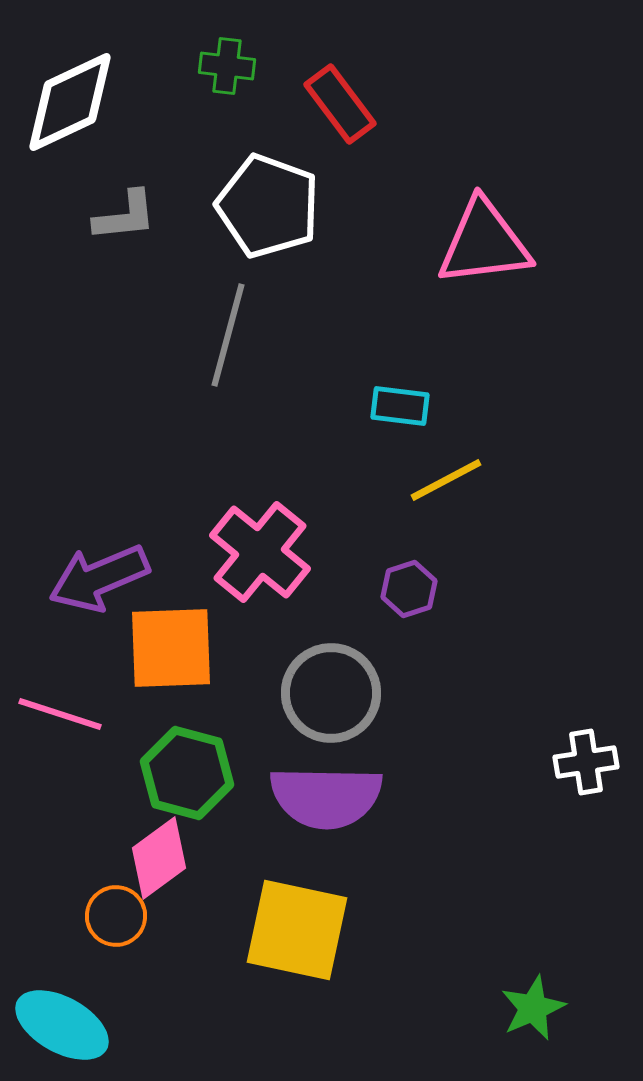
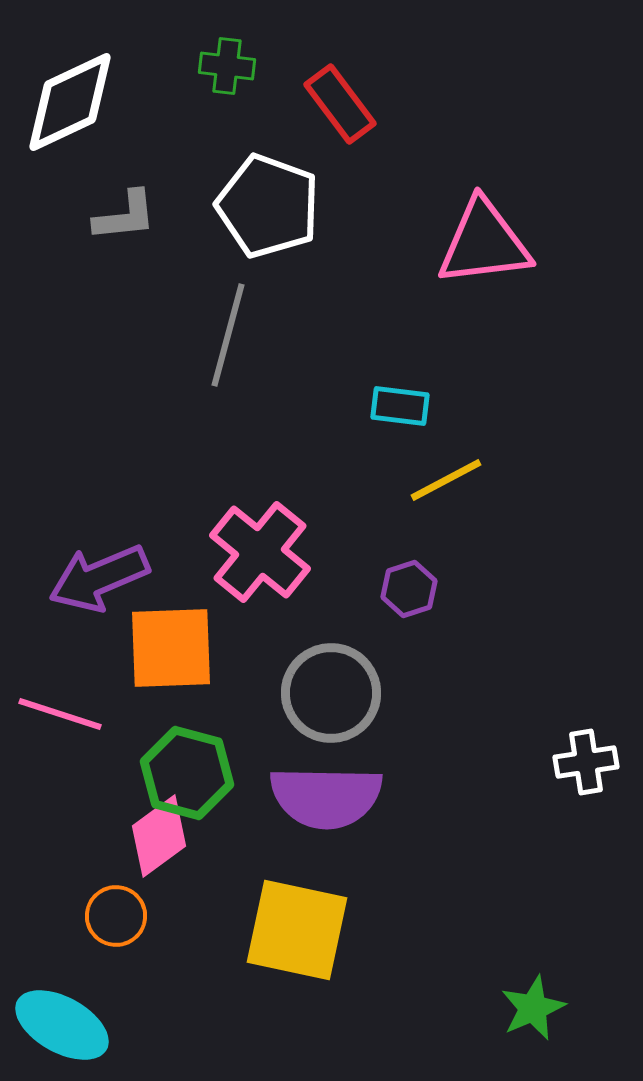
pink diamond: moved 22 px up
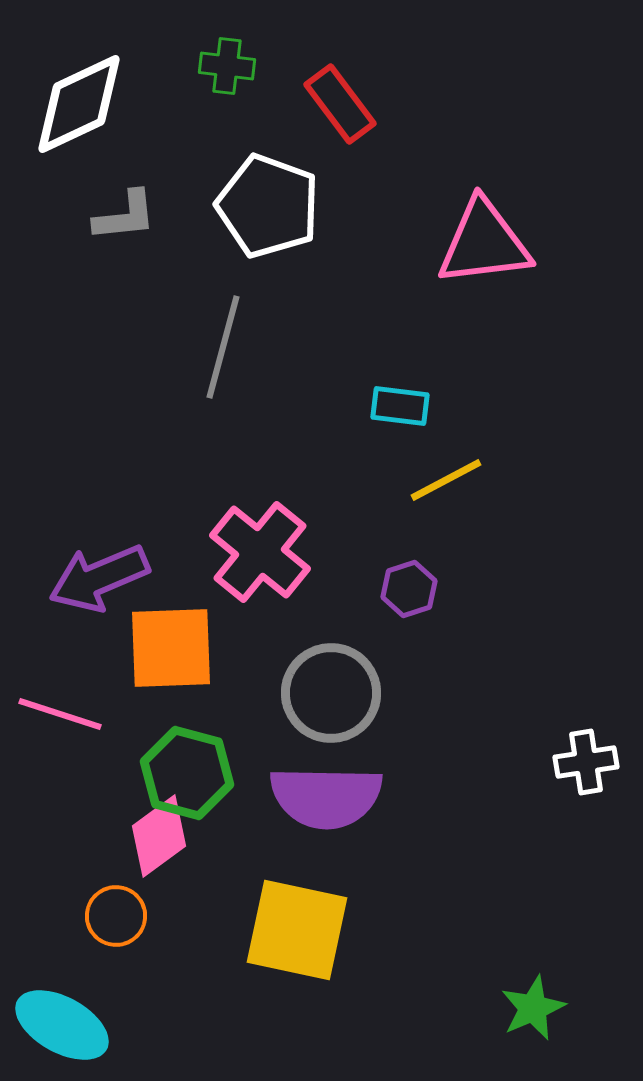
white diamond: moved 9 px right, 2 px down
gray line: moved 5 px left, 12 px down
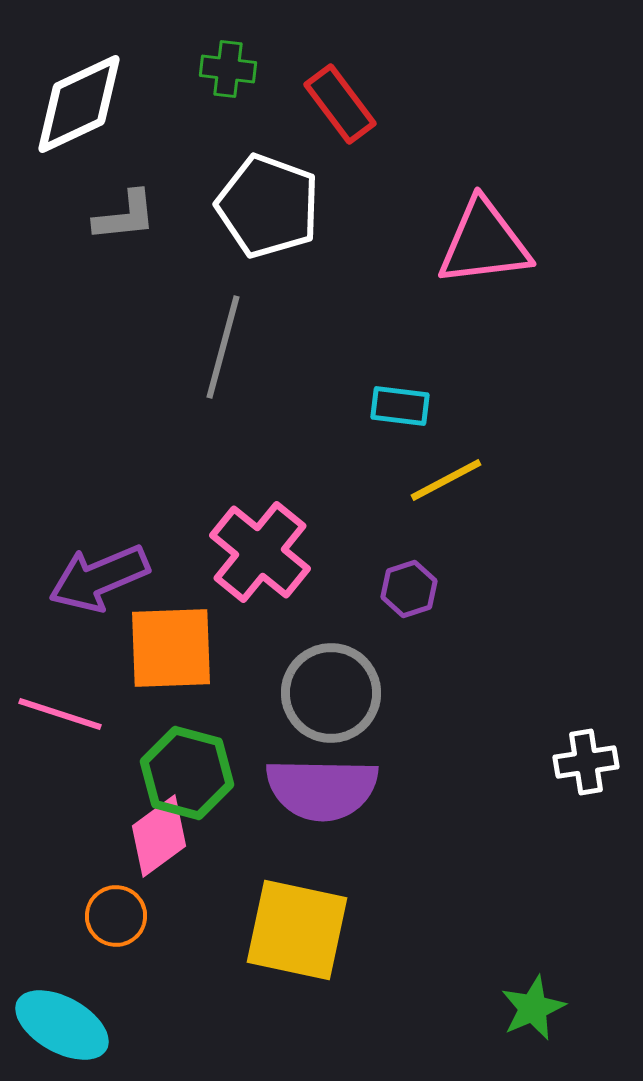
green cross: moved 1 px right, 3 px down
purple semicircle: moved 4 px left, 8 px up
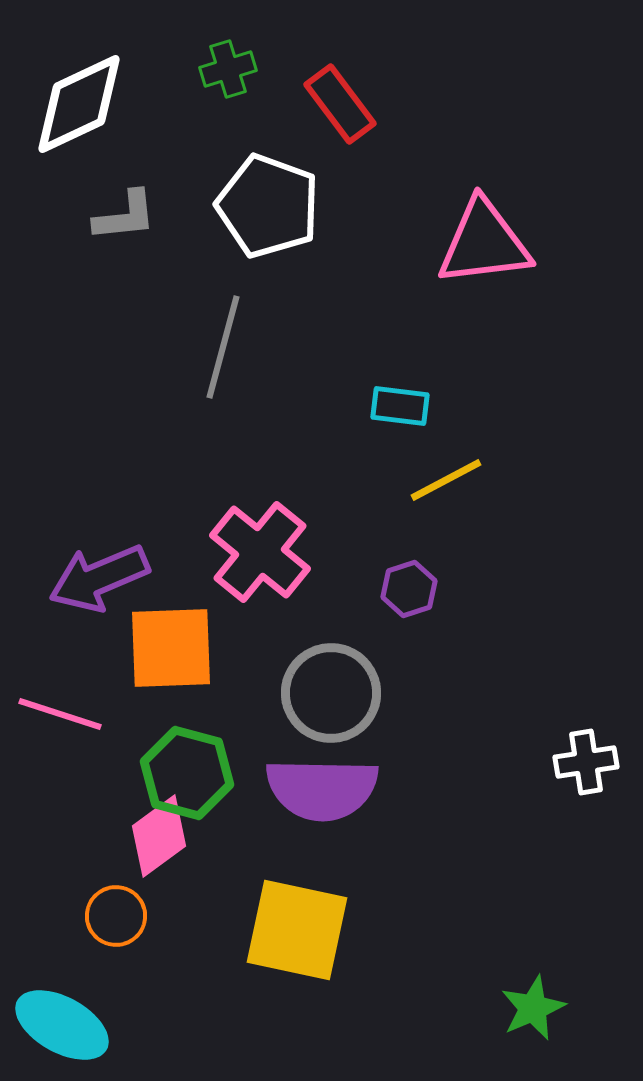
green cross: rotated 24 degrees counterclockwise
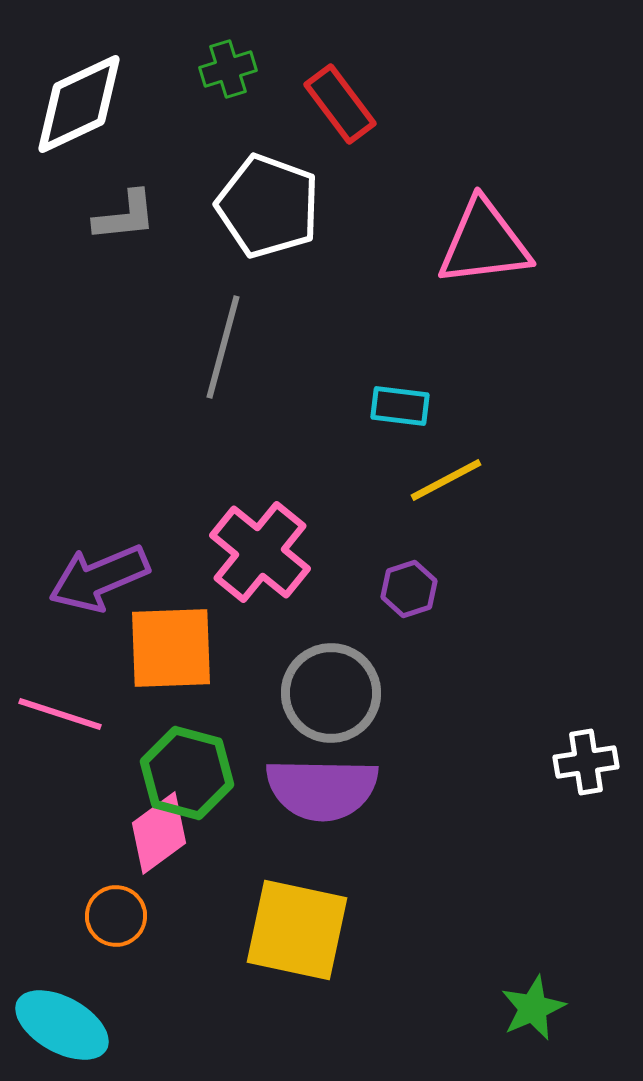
pink diamond: moved 3 px up
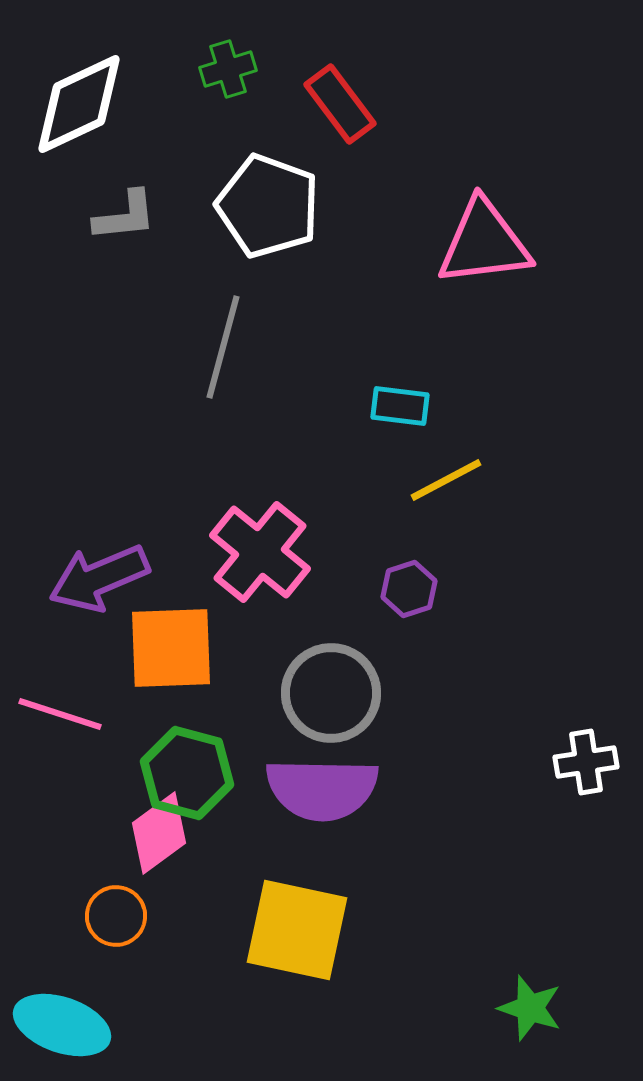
green star: moved 3 px left; rotated 30 degrees counterclockwise
cyan ellipse: rotated 10 degrees counterclockwise
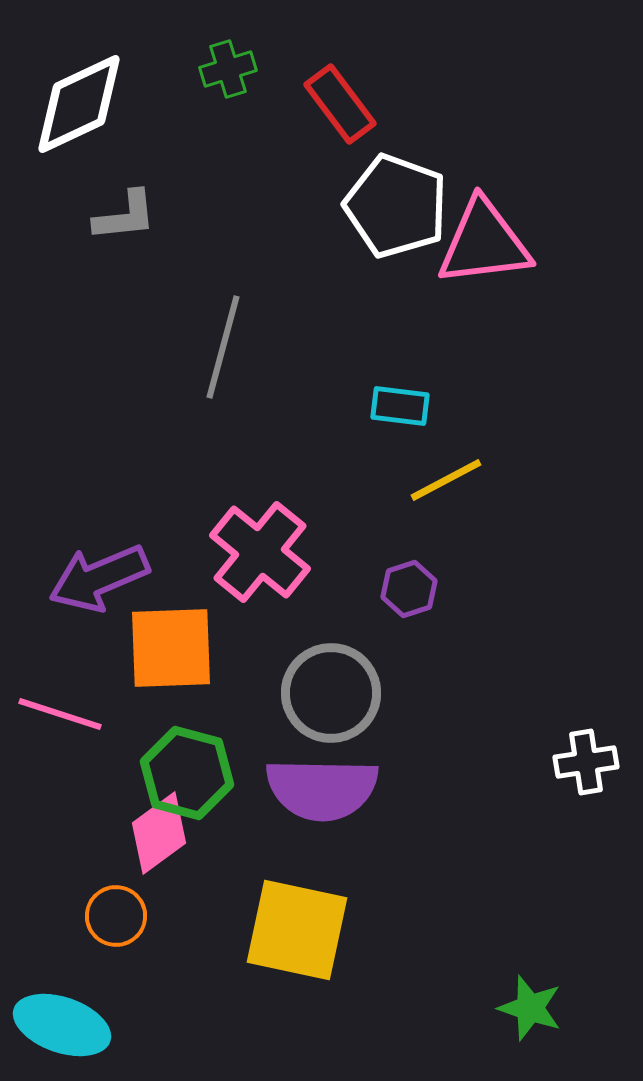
white pentagon: moved 128 px right
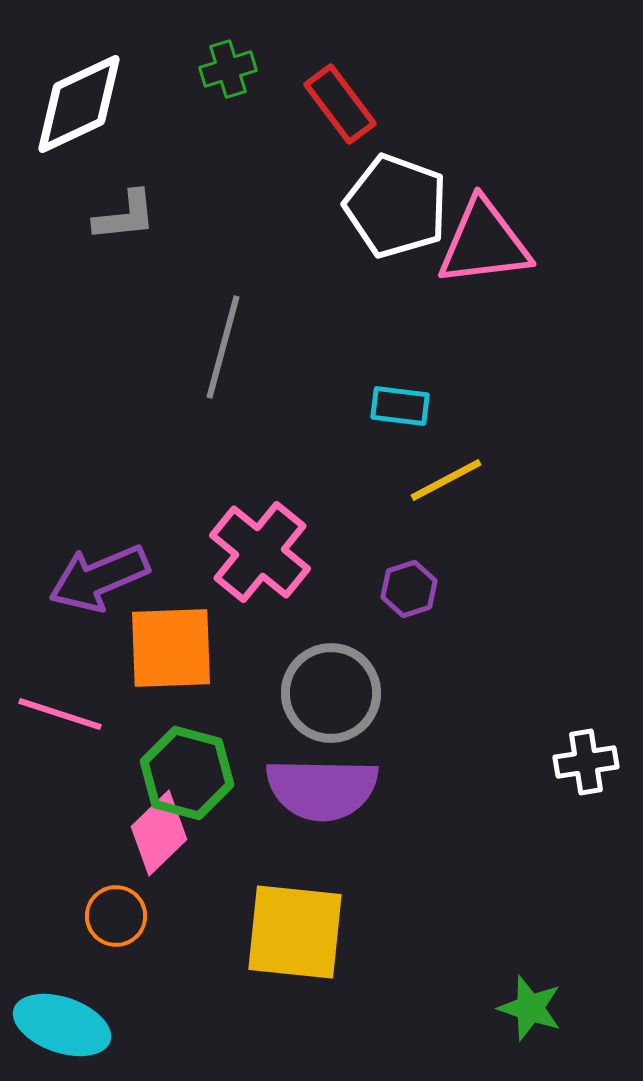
pink diamond: rotated 8 degrees counterclockwise
yellow square: moved 2 px left, 2 px down; rotated 6 degrees counterclockwise
